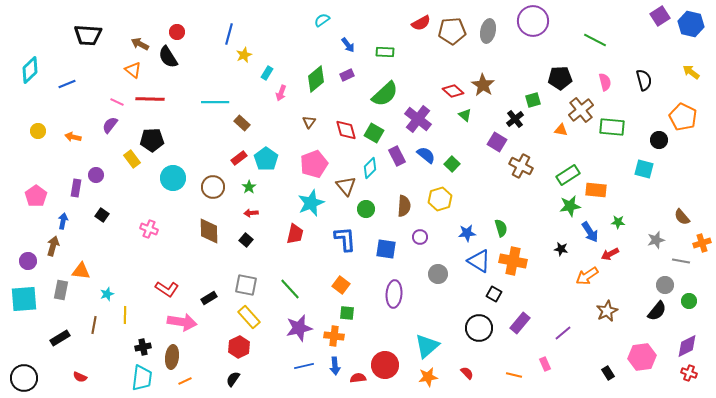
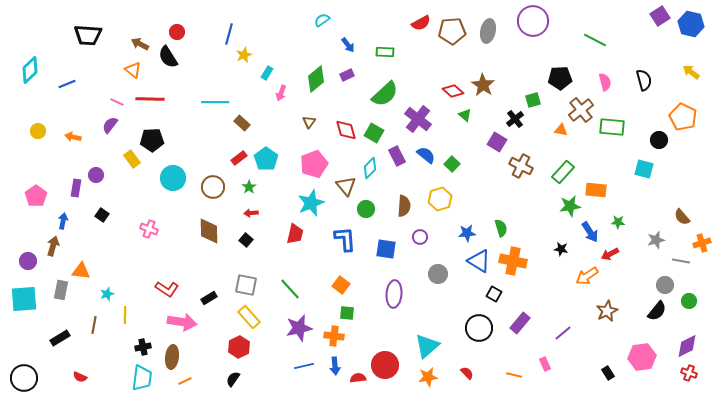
green rectangle at (568, 175): moved 5 px left, 3 px up; rotated 15 degrees counterclockwise
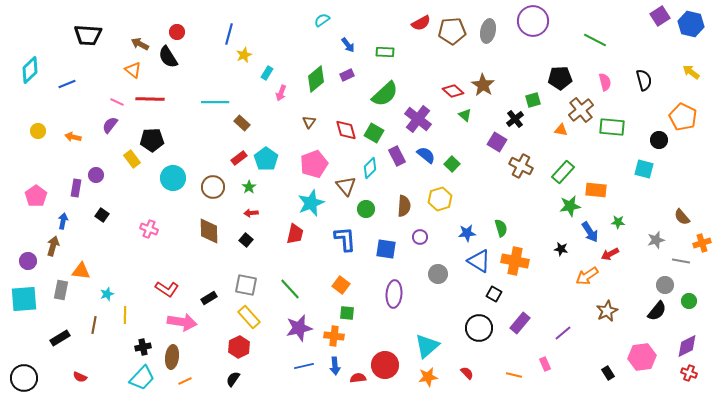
orange cross at (513, 261): moved 2 px right
cyan trapezoid at (142, 378): rotated 36 degrees clockwise
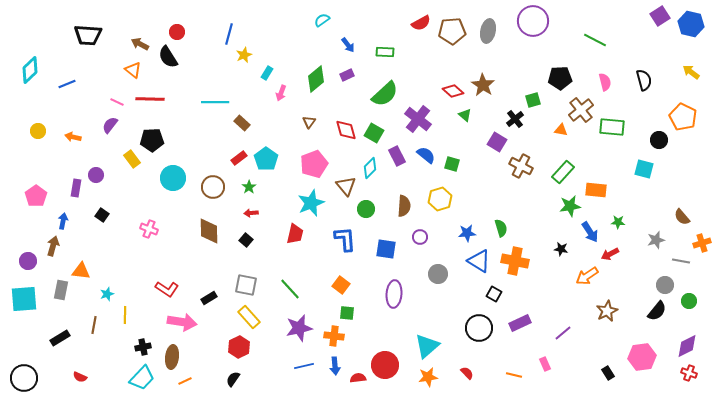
green square at (452, 164): rotated 28 degrees counterclockwise
purple rectangle at (520, 323): rotated 25 degrees clockwise
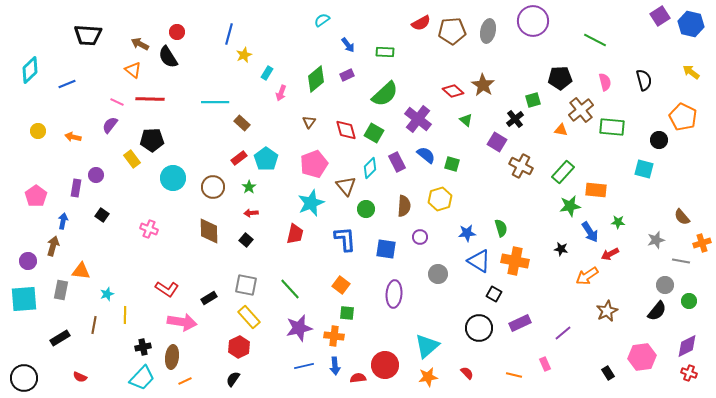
green triangle at (465, 115): moved 1 px right, 5 px down
purple rectangle at (397, 156): moved 6 px down
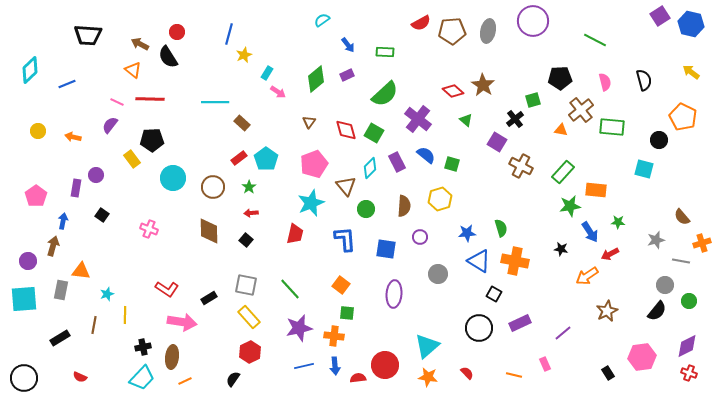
pink arrow at (281, 93): moved 3 px left, 1 px up; rotated 77 degrees counterclockwise
red hexagon at (239, 347): moved 11 px right, 5 px down
orange star at (428, 377): rotated 18 degrees clockwise
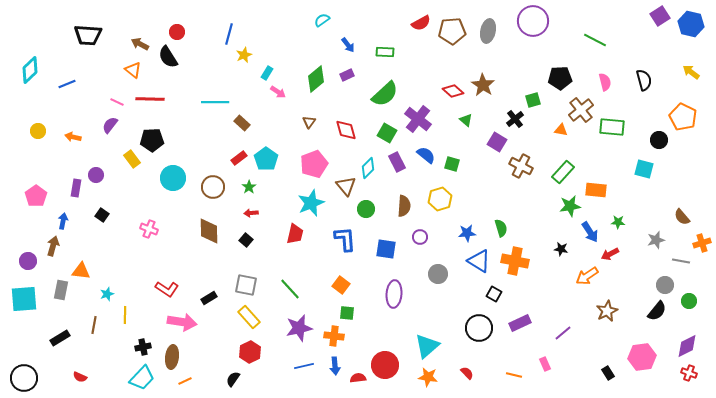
green square at (374, 133): moved 13 px right
cyan diamond at (370, 168): moved 2 px left
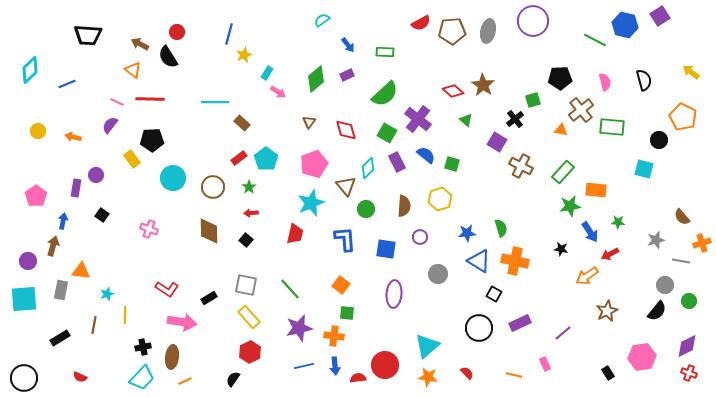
blue hexagon at (691, 24): moved 66 px left, 1 px down
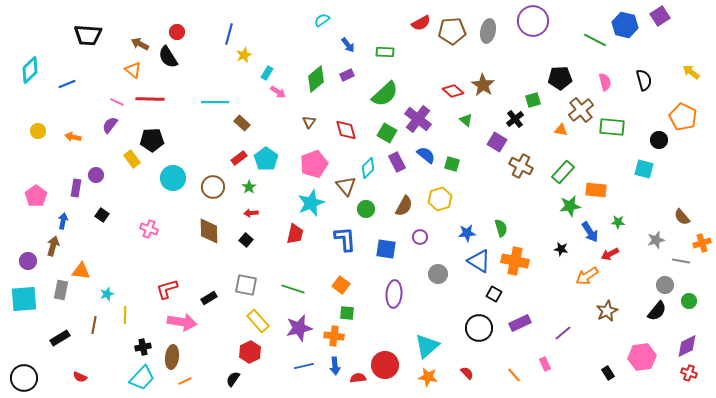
brown semicircle at (404, 206): rotated 25 degrees clockwise
red L-shape at (167, 289): rotated 130 degrees clockwise
green line at (290, 289): moved 3 px right; rotated 30 degrees counterclockwise
yellow rectangle at (249, 317): moved 9 px right, 4 px down
orange line at (514, 375): rotated 35 degrees clockwise
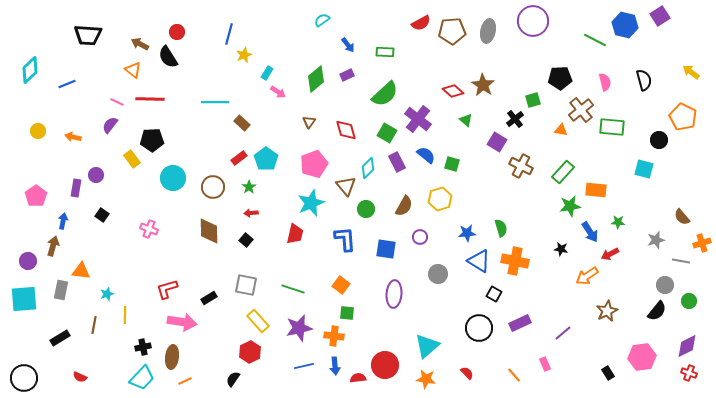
orange star at (428, 377): moved 2 px left, 2 px down
